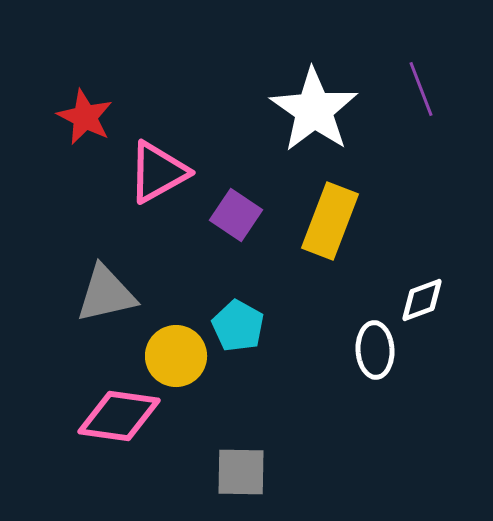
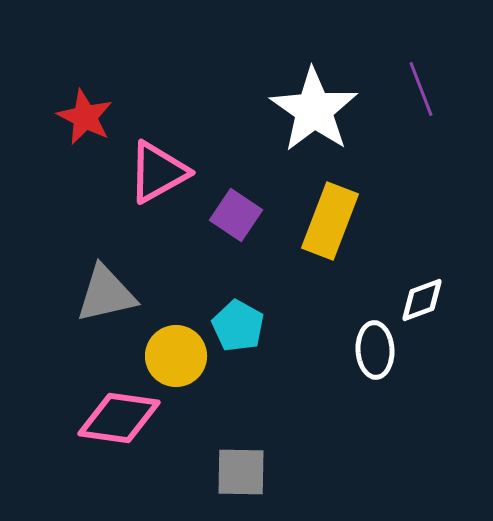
pink diamond: moved 2 px down
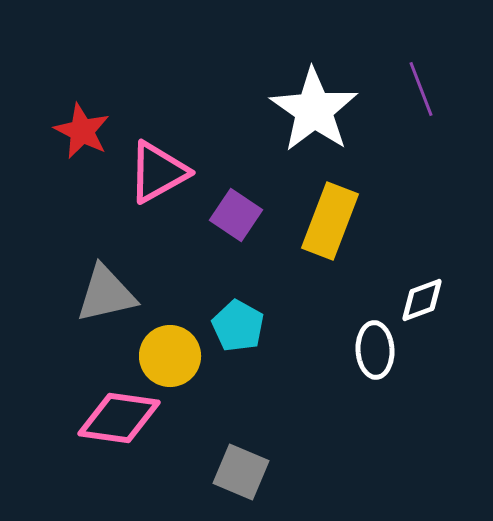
red star: moved 3 px left, 14 px down
yellow circle: moved 6 px left
gray square: rotated 22 degrees clockwise
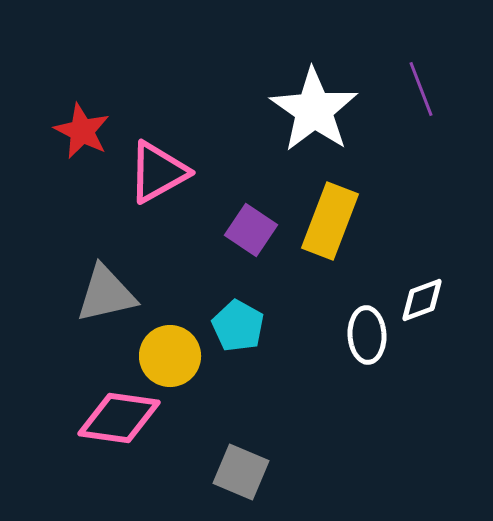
purple square: moved 15 px right, 15 px down
white ellipse: moved 8 px left, 15 px up
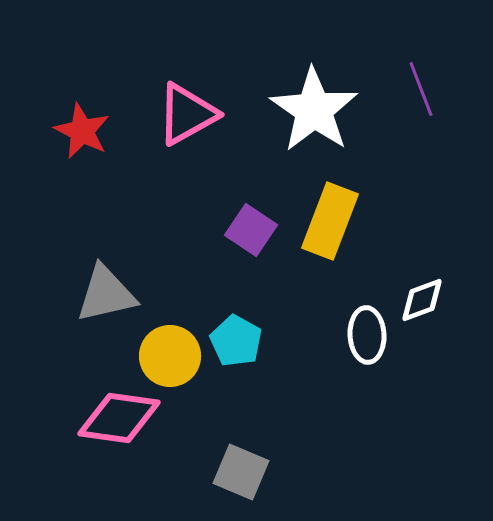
pink triangle: moved 29 px right, 58 px up
cyan pentagon: moved 2 px left, 15 px down
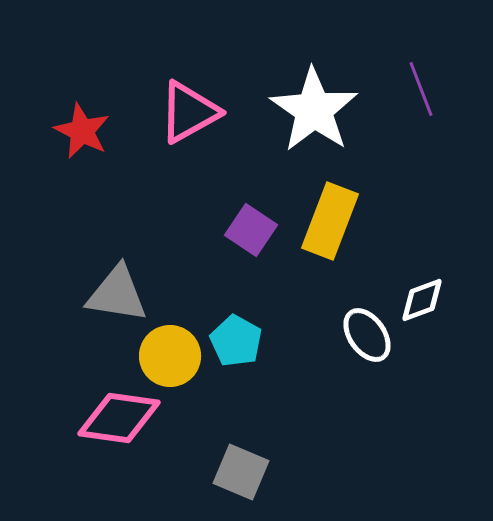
pink triangle: moved 2 px right, 2 px up
gray triangle: moved 11 px right; rotated 22 degrees clockwise
white ellipse: rotated 32 degrees counterclockwise
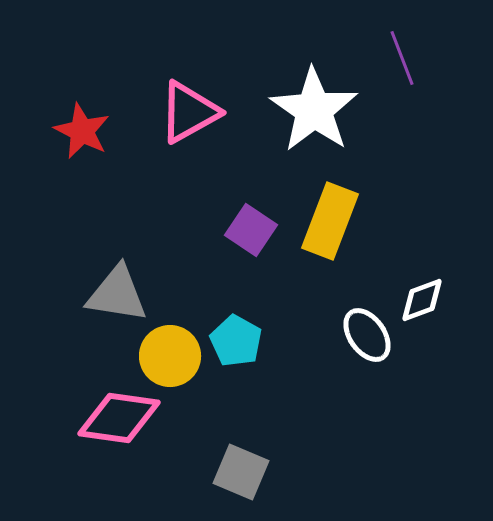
purple line: moved 19 px left, 31 px up
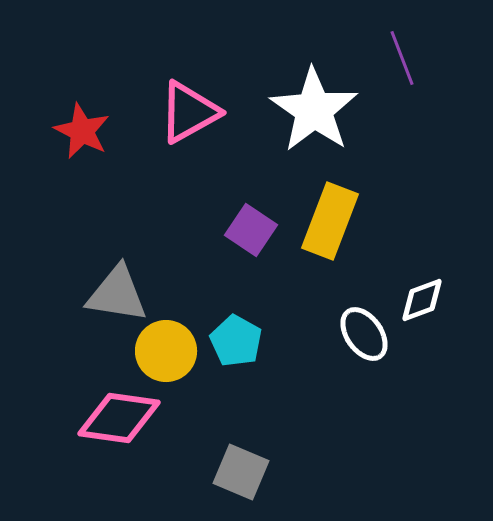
white ellipse: moved 3 px left, 1 px up
yellow circle: moved 4 px left, 5 px up
